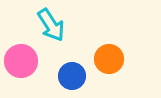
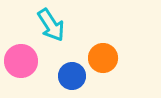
orange circle: moved 6 px left, 1 px up
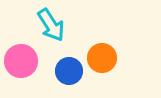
orange circle: moved 1 px left
blue circle: moved 3 px left, 5 px up
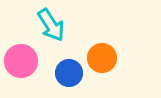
blue circle: moved 2 px down
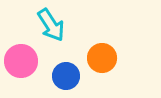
blue circle: moved 3 px left, 3 px down
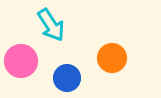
orange circle: moved 10 px right
blue circle: moved 1 px right, 2 px down
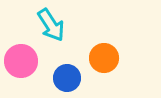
orange circle: moved 8 px left
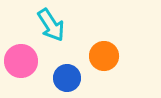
orange circle: moved 2 px up
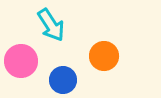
blue circle: moved 4 px left, 2 px down
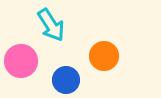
blue circle: moved 3 px right
